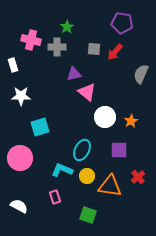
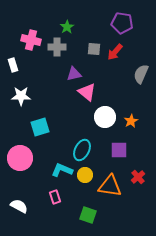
yellow circle: moved 2 px left, 1 px up
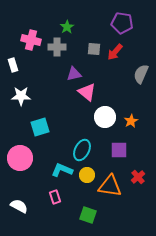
yellow circle: moved 2 px right
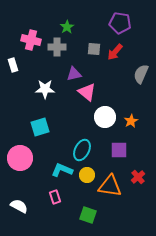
purple pentagon: moved 2 px left
white star: moved 24 px right, 7 px up
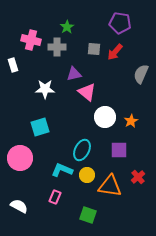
pink rectangle: rotated 40 degrees clockwise
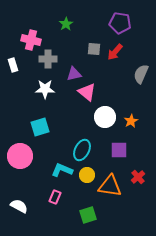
green star: moved 1 px left, 3 px up
gray cross: moved 9 px left, 12 px down
pink circle: moved 2 px up
green square: rotated 36 degrees counterclockwise
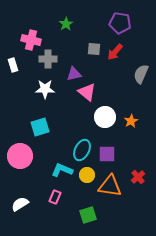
purple square: moved 12 px left, 4 px down
white semicircle: moved 1 px right, 2 px up; rotated 60 degrees counterclockwise
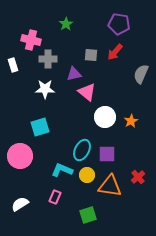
purple pentagon: moved 1 px left, 1 px down
gray square: moved 3 px left, 6 px down
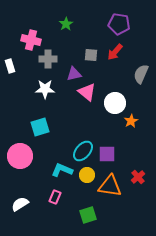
white rectangle: moved 3 px left, 1 px down
white circle: moved 10 px right, 14 px up
cyan ellipse: moved 1 px right, 1 px down; rotated 15 degrees clockwise
